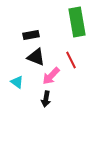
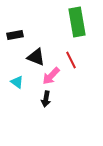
black rectangle: moved 16 px left
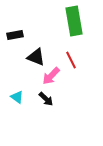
green rectangle: moved 3 px left, 1 px up
cyan triangle: moved 15 px down
black arrow: rotated 56 degrees counterclockwise
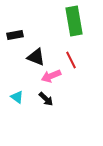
pink arrow: rotated 24 degrees clockwise
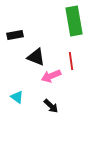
red line: moved 1 px down; rotated 18 degrees clockwise
black arrow: moved 5 px right, 7 px down
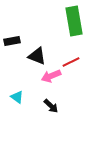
black rectangle: moved 3 px left, 6 px down
black triangle: moved 1 px right, 1 px up
red line: moved 1 px down; rotated 72 degrees clockwise
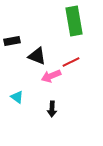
black arrow: moved 1 px right, 3 px down; rotated 49 degrees clockwise
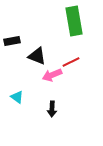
pink arrow: moved 1 px right, 1 px up
